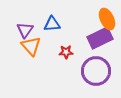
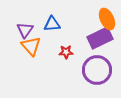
purple circle: moved 1 px right, 1 px up
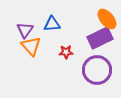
orange ellipse: rotated 15 degrees counterclockwise
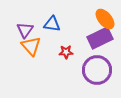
orange ellipse: moved 2 px left
blue triangle: rotated 12 degrees clockwise
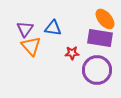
blue triangle: moved 1 px right, 4 px down
purple triangle: moved 1 px up
purple rectangle: rotated 35 degrees clockwise
red star: moved 6 px right, 1 px down
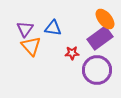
purple rectangle: rotated 45 degrees counterclockwise
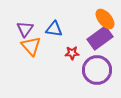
blue triangle: moved 1 px right, 1 px down
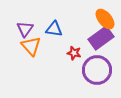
purple rectangle: moved 1 px right
red star: moved 2 px right; rotated 16 degrees clockwise
